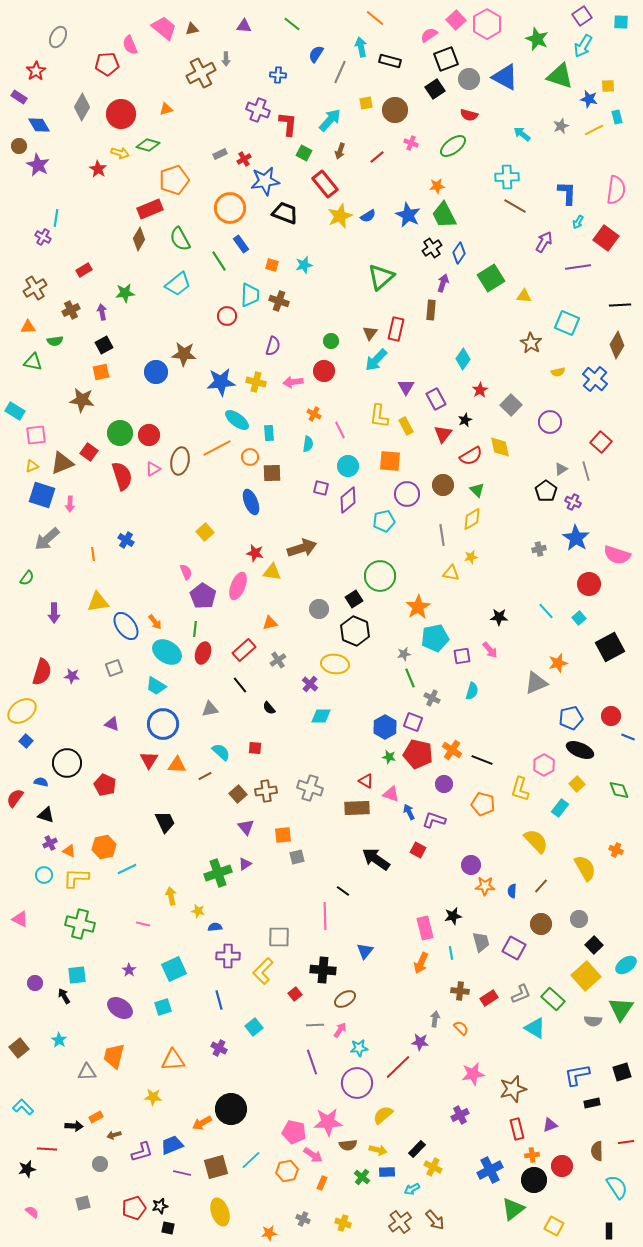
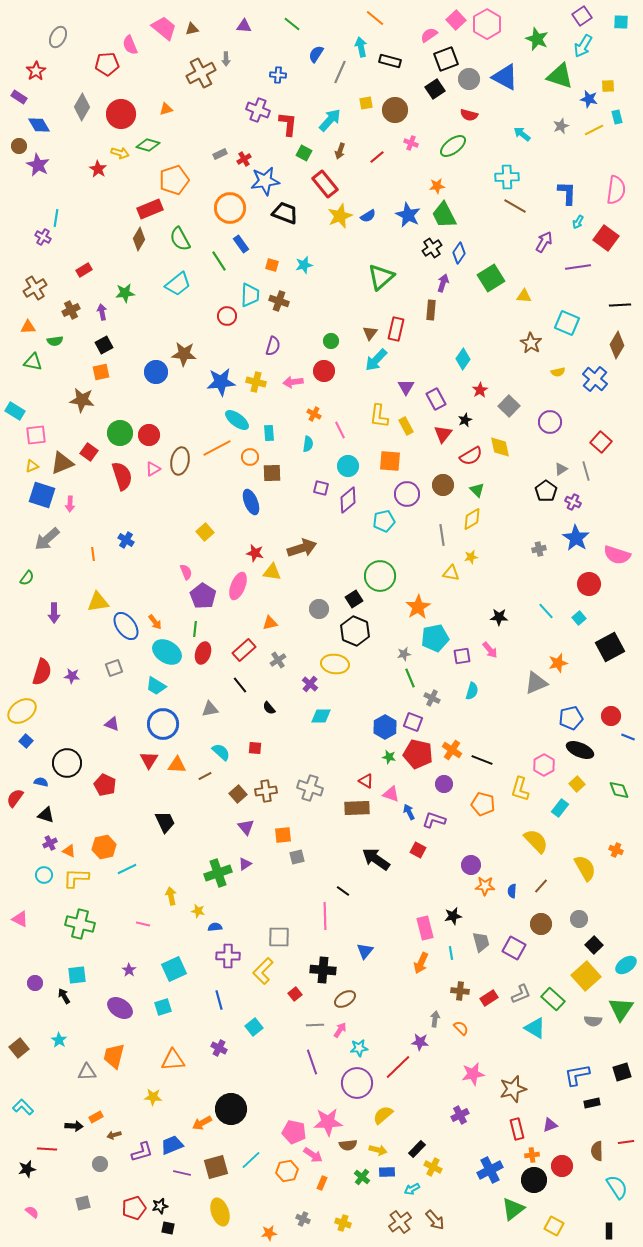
gray square at (511, 405): moved 2 px left, 1 px down
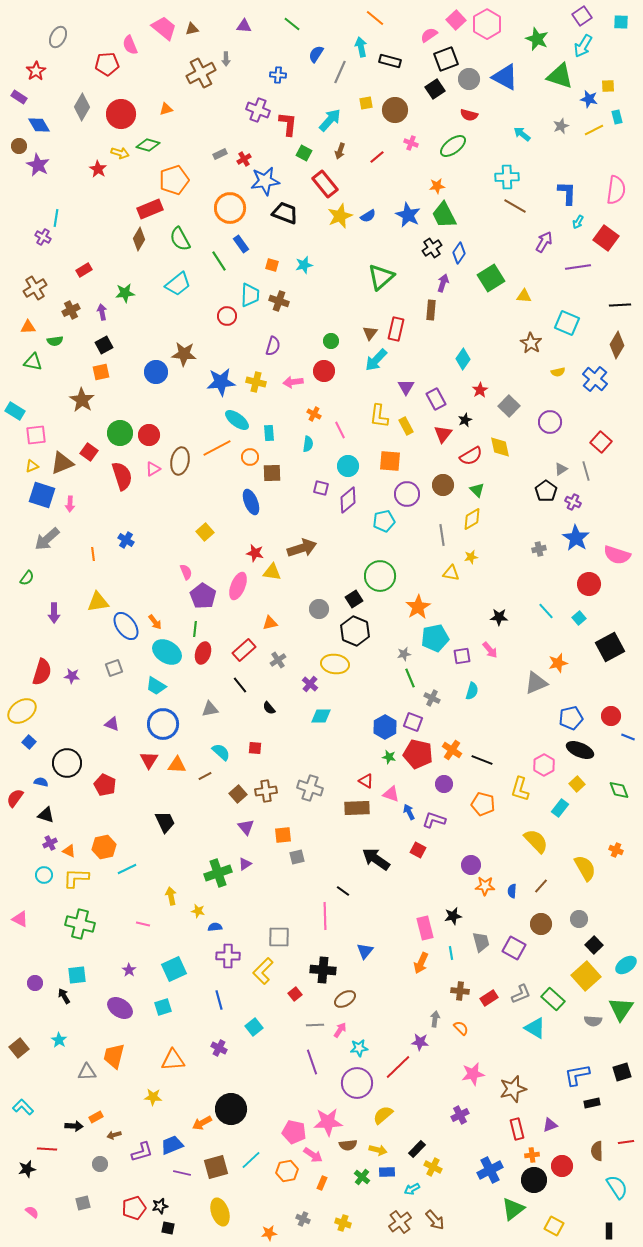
brown star at (82, 400): rotated 25 degrees clockwise
blue square at (26, 741): moved 3 px right, 1 px down
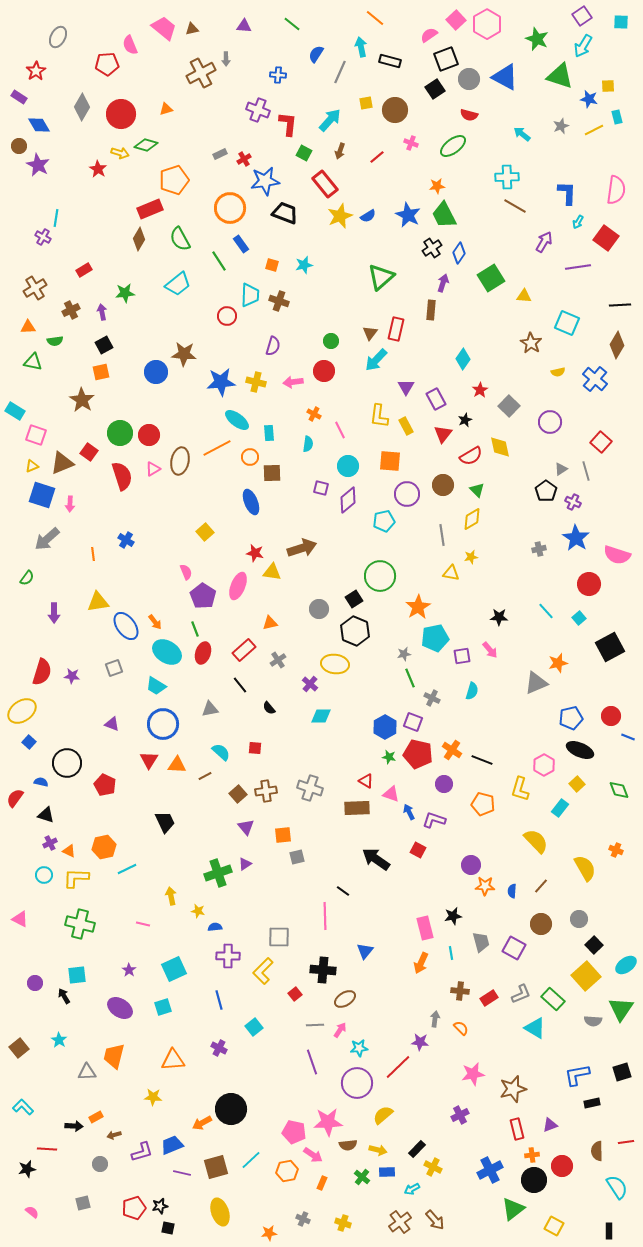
green diamond at (148, 145): moved 2 px left
pink square at (36, 435): rotated 25 degrees clockwise
green line at (195, 629): rotated 28 degrees counterclockwise
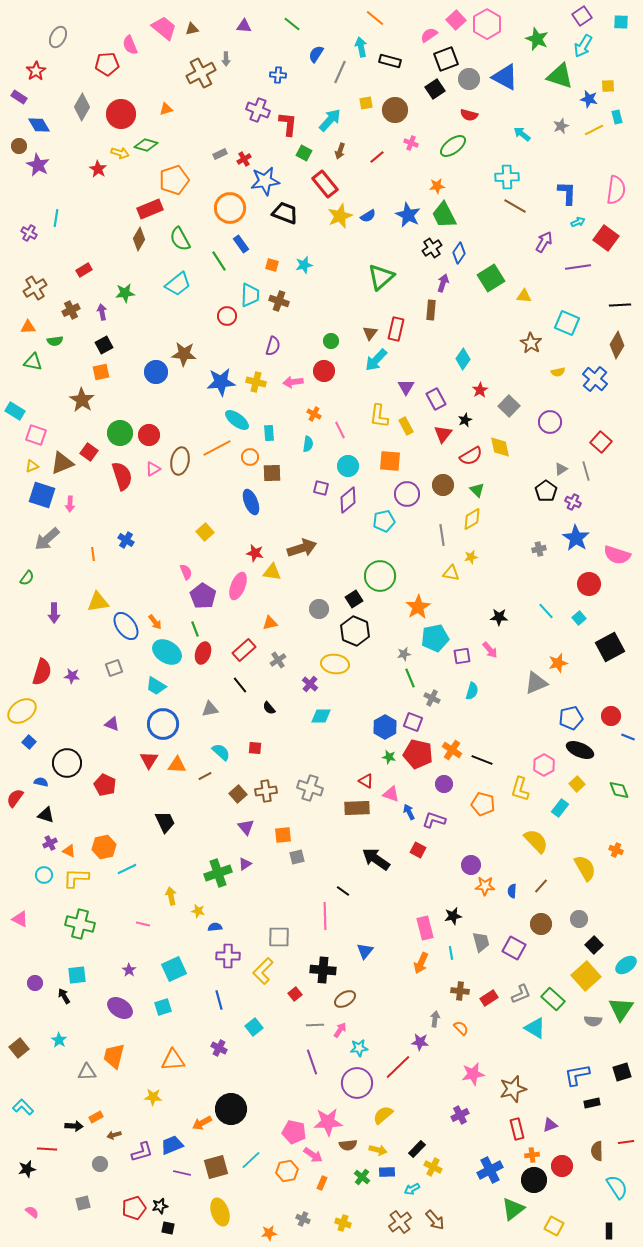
cyan arrow at (578, 222): rotated 144 degrees counterclockwise
purple cross at (43, 237): moved 14 px left, 4 px up
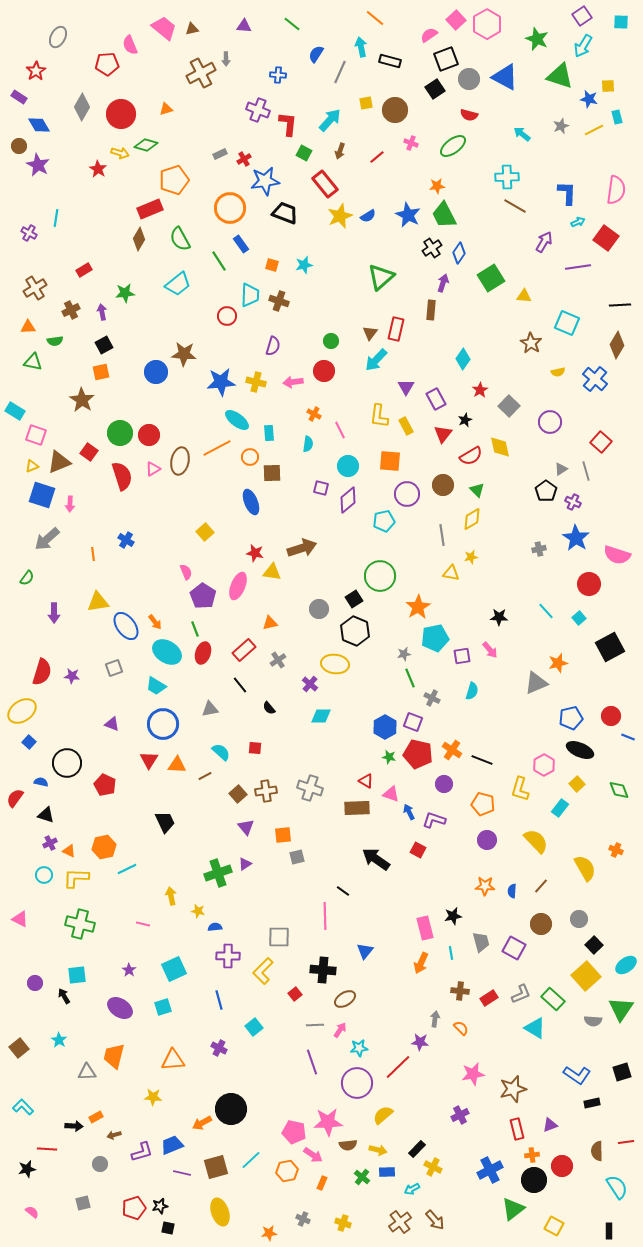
brown triangle at (62, 463): moved 3 px left, 1 px up
purple circle at (471, 865): moved 16 px right, 25 px up
blue L-shape at (577, 1075): rotated 136 degrees counterclockwise
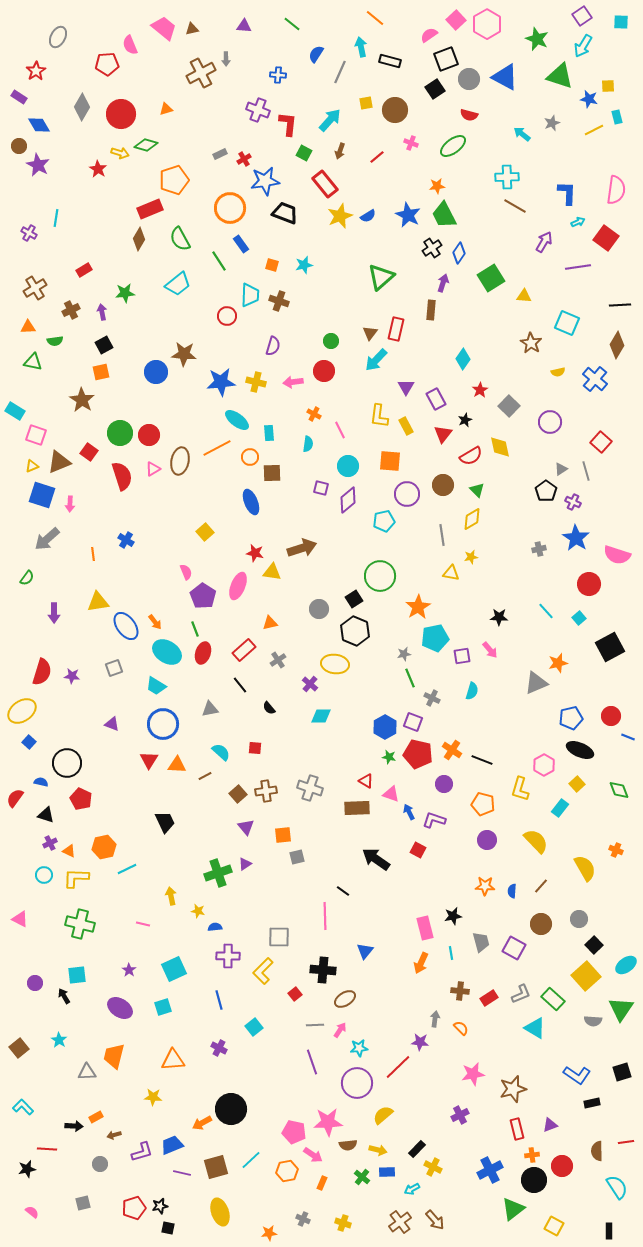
gray star at (561, 126): moved 9 px left, 3 px up
red pentagon at (105, 785): moved 24 px left, 14 px down
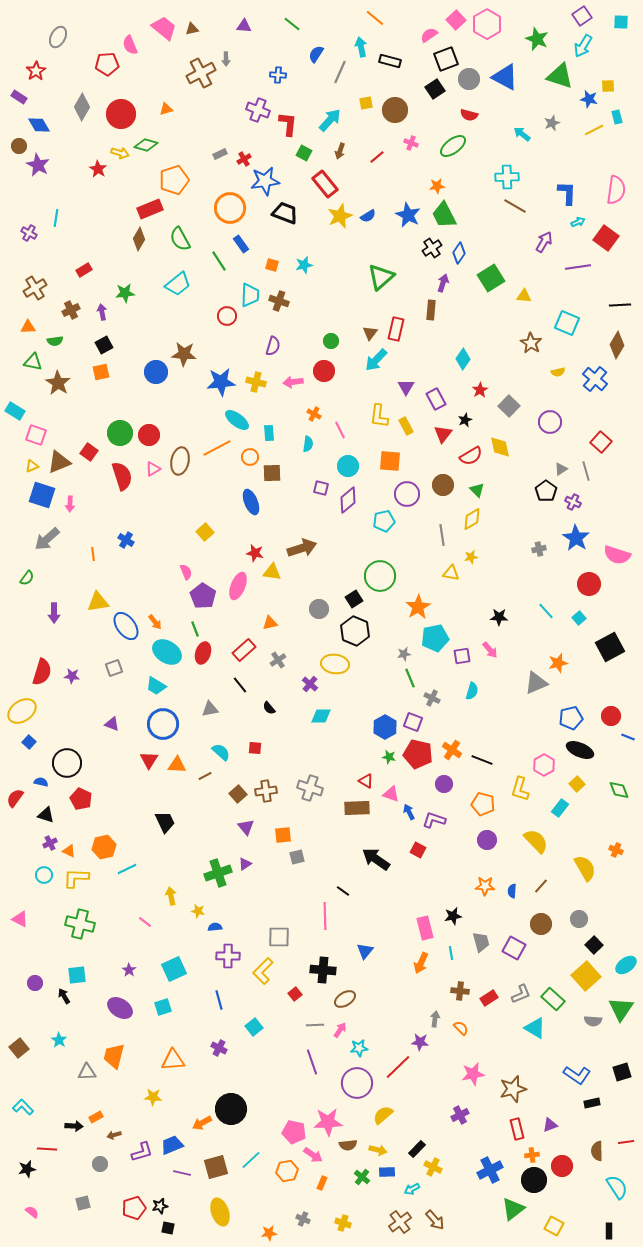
brown star at (82, 400): moved 24 px left, 17 px up
pink line at (143, 924): moved 2 px right, 2 px up; rotated 24 degrees clockwise
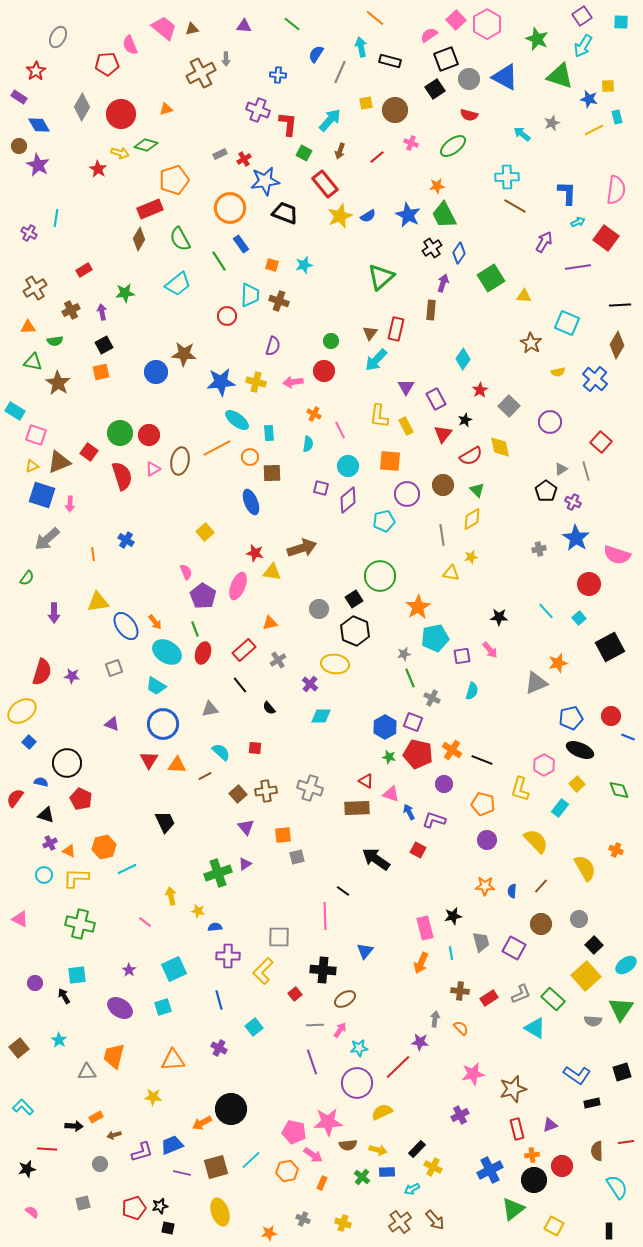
yellow semicircle at (383, 1115): moved 1 px left, 3 px up; rotated 15 degrees clockwise
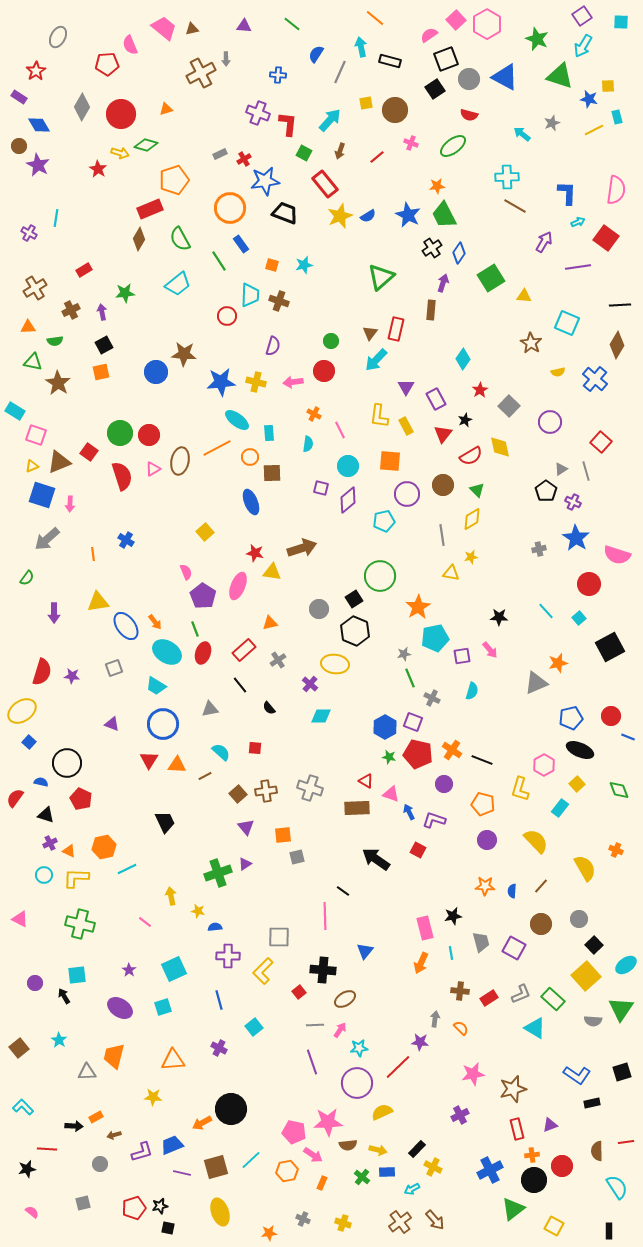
purple cross at (258, 110): moved 3 px down
red square at (295, 994): moved 4 px right, 2 px up
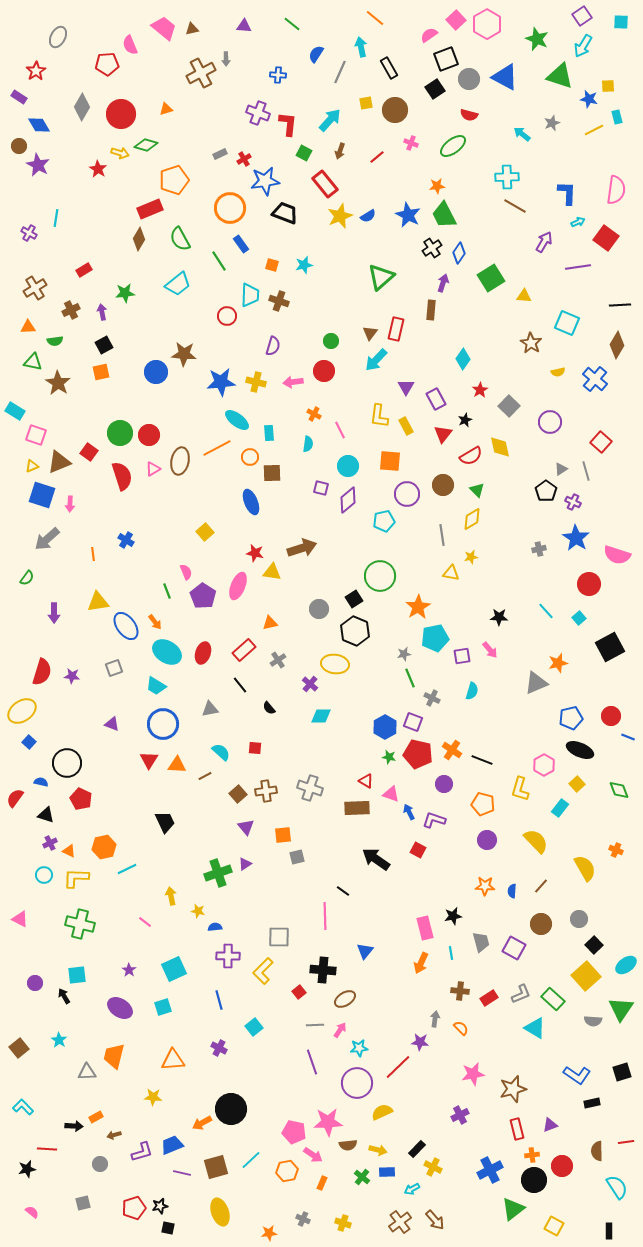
black rectangle at (390, 61): moved 1 px left, 7 px down; rotated 45 degrees clockwise
green line at (195, 629): moved 28 px left, 38 px up
